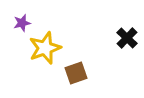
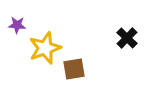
purple star: moved 5 px left, 2 px down; rotated 18 degrees clockwise
brown square: moved 2 px left, 4 px up; rotated 10 degrees clockwise
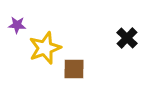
brown square: rotated 10 degrees clockwise
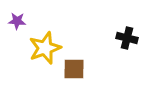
purple star: moved 4 px up
black cross: rotated 30 degrees counterclockwise
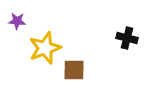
brown square: moved 1 px down
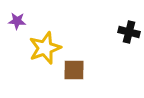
black cross: moved 2 px right, 6 px up
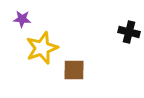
purple star: moved 5 px right, 2 px up
yellow star: moved 3 px left
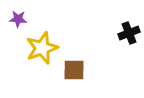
purple star: moved 4 px left
black cross: moved 1 px down; rotated 35 degrees counterclockwise
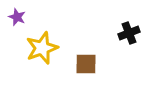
purple star: moved 1 px left, 2 px up; rotated 18 degrees clockwise
brown square: moved 12 px right, 6 px up
